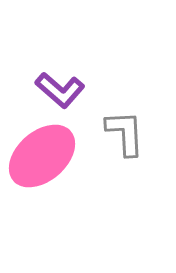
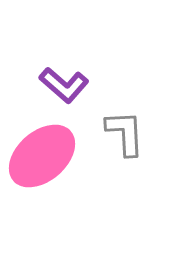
purple L-shape: moved 4 px right, 5 px up
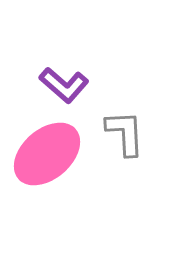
pink ellipse: moved 5 px right, 2 px up
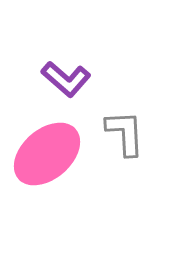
purple L-shape: moved 2 px right, 6 px up
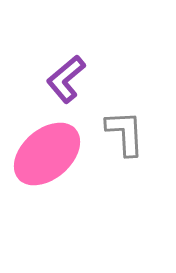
purple L-shape: rotated 99 degrees clockwise
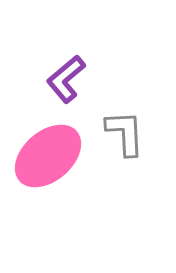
pink ellipse: moved 1 px right, 2 px down
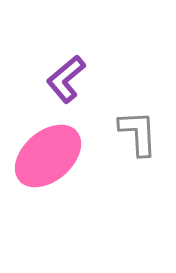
gray L-shape: moved 13 px right
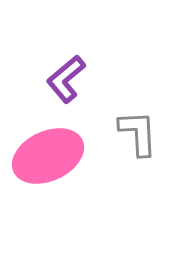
pink ellipse: rotated 16 degrees clockwise
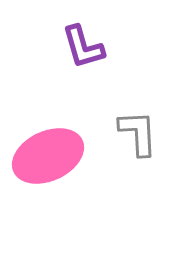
purple L-shape: moved 17 px right, 32 px up; rotated 66 degrees counterclockwise
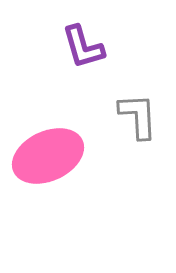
gray L-shape: moved 17 px up
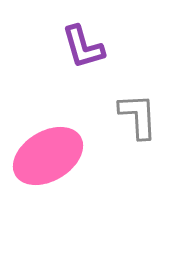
pink ellipse: rotated 6 degrees counterclockwise
